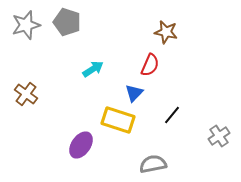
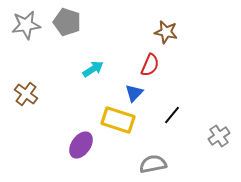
gray star: rotated 8 degrees clockwise
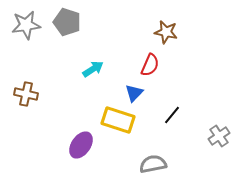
brown cross: rotated 25 degrees counterclockwise
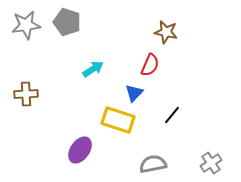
brown cross: rotated 15 degrees counterclockwise
gray cross: moved 8 px left, 27 px down
purple ellipse: moved 1 px left, 5 px down
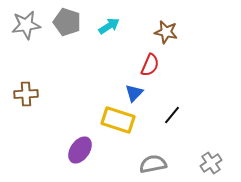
cyan arrow: moved 16 px right, 43 px up
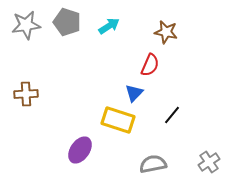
gray cross: moved 2 px left, 1 px up
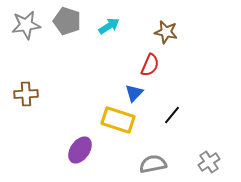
gray pentagon: moved 1 px up
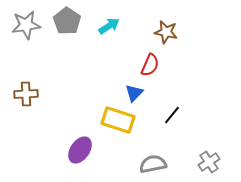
gray pentagon: rotated 16 degrees clockwise
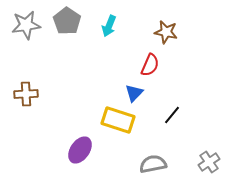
cyan arrow: rotated 145 degrees clockwise
